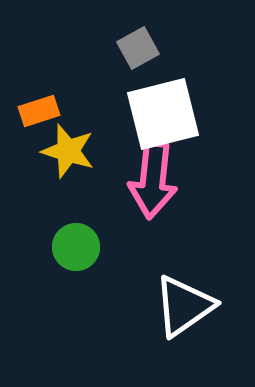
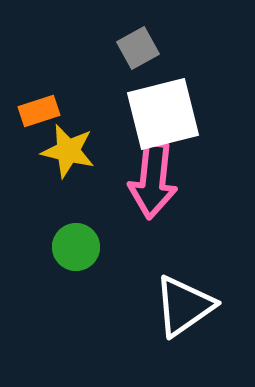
yellow star: rotated 4 degrees counterclockwise
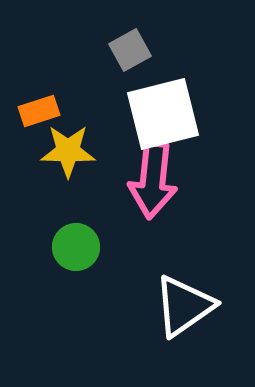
gray square: moved 8 px left, 2 px down
yellow star: rotated 12 degrees counterclockwise
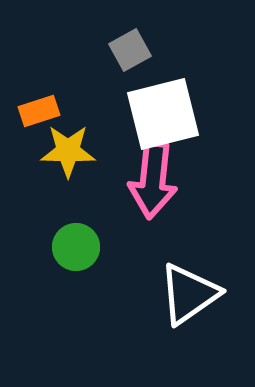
white triangle: moved 5 px right, 12 px up
